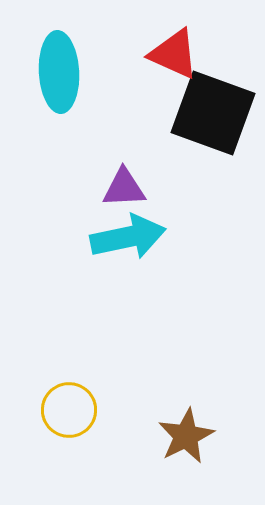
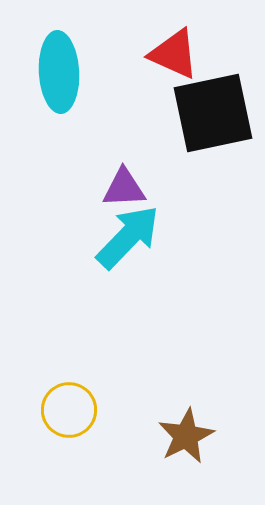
black square: rotated 32 degrees counterclockwise
cyan arrow: rotated 34 degrees counterclockwise
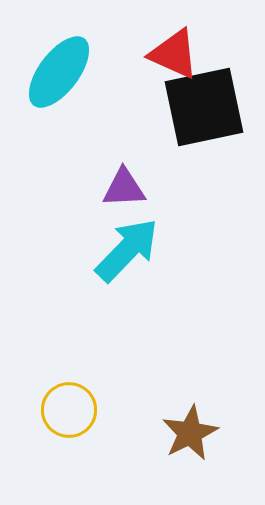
cyan ellipse: rotated 40 degrees clockwise
black square: moved 9 px left, 6 px up
cyan arrow: moved 1 px left, 13 px down
brown star: moved 4 px right, 3 px up
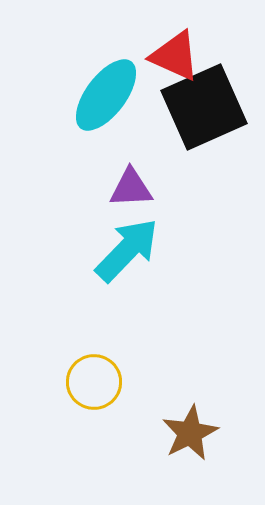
red triangle: moved 1 px right, 2 px down
cyan ellipse: moved 47 px right, 23 px down
black square: rotated 12 degrees counterclockwise
purple triangle: moved 7 px right
yellow circle: moved 25 px right, 28 px up
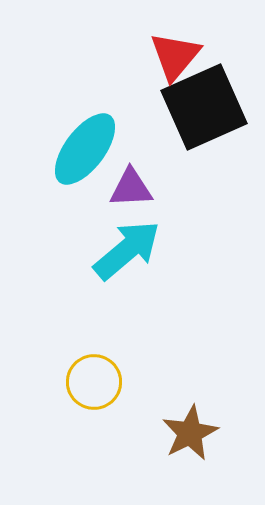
red triangle: rotated 46 degrees clockwise
cyan ellipse: moved 21 px left, 54 px down
cyan arrow: rotated 6 degrees clockwise
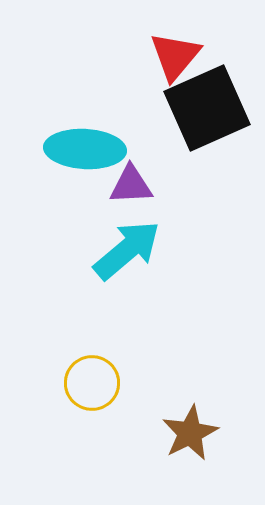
black square: moved 3 px right, 1 px down
cyan ellipse: rotated 56 degrees clockwise
purple triangle: moved 3 px up
yellow circle: moved 2 px left, 1 px down
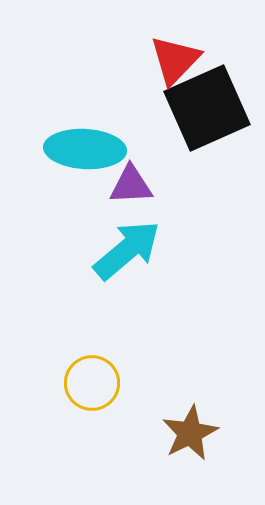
red triangle: moved 4 px down; rotated 4 degrees clockwise
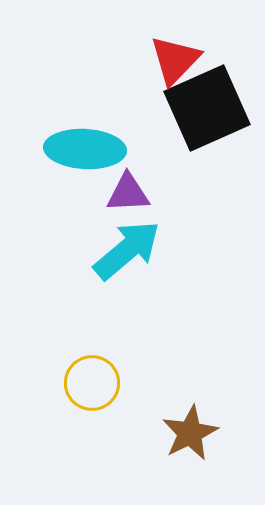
purple triangle: moved 3 px left, 8 px down
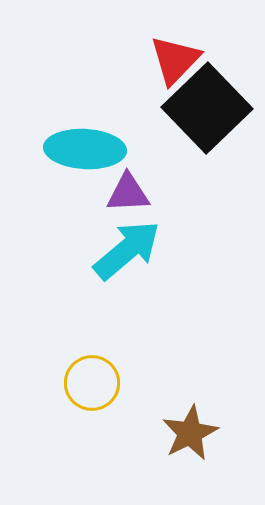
black square: rotated 20 degrees counterclockwise
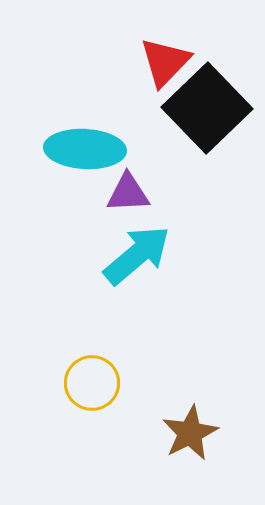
red triangle: moved 10 px left, 2 px down
cyan arrow: moved 10 px right, 5 px down
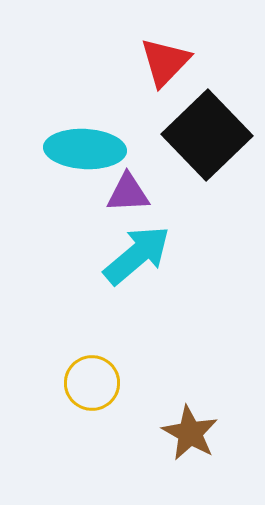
black square: moved 27 px down
brown star: rotated 16 degrees counterclockwise
